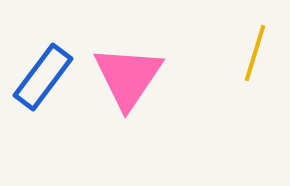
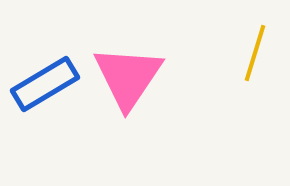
blue rectangle: moved 2 px right, 7 px down; rotated 22 degrees clockwise
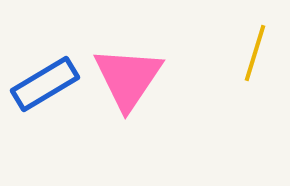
pink triangle: moved 1 px down
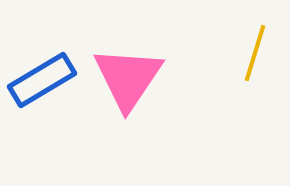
blue rectangle: moved 3 px left, 4 px up
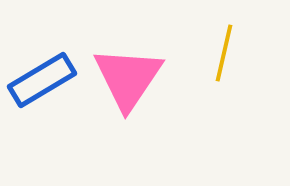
yellow line: moved 31 px left; rotated 4 degrees counterclockwise
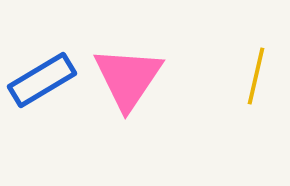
yellow line: moved 32 px right, 23 px down
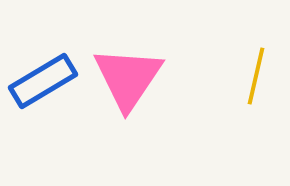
blue rectangle: moved 1 px right, 1 px down
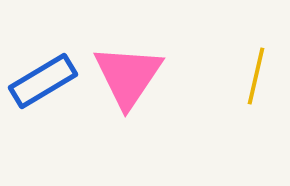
pink triangle: moved 2 px up
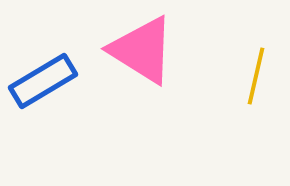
pink triangle: moved 14 px right, 26 px up; rotated 32 degrees counterclockwise
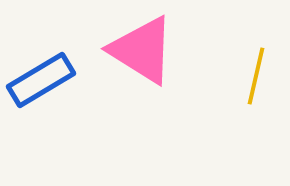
blue rectangle: moved 2 px left, 1 px up
